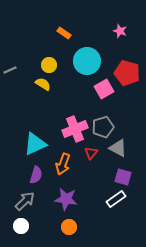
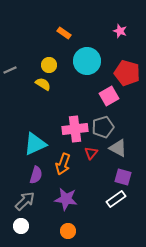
pink square: moved 5 px right, 7 px down
pink cross: rotated 15 degrees clockwise
orange circle: moved 1 px left, 4 px down
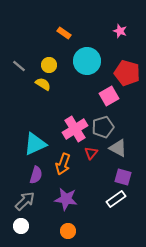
gray line: moved 9 px right, 4 px up; rotated 64 degrees clockwise
pink cross: rotated 25 degrees counterclockwise
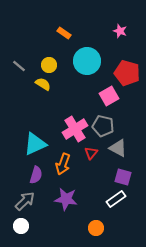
gray pentagon: moved 1 px up; rotated 30 degrees clockwise
orange circle: moved 28 px right, 3 px up
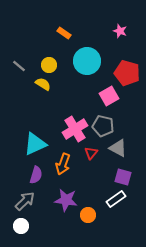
purple star: moved 1 px down
orange circle: moved 8 px left, 13 px up
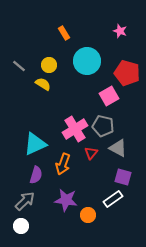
orange rectangle: rotated 24 degrees clockwise
white rectangle: moved 3 px left
